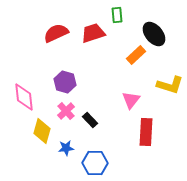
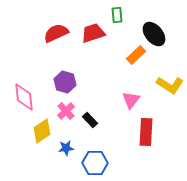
yellow L-shape: rotated 16 degrees clockwise
yellow diamond: rotated 40 degrees clockwise
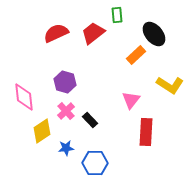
red trapezoid: rotated 20 degrees counterclockwise
